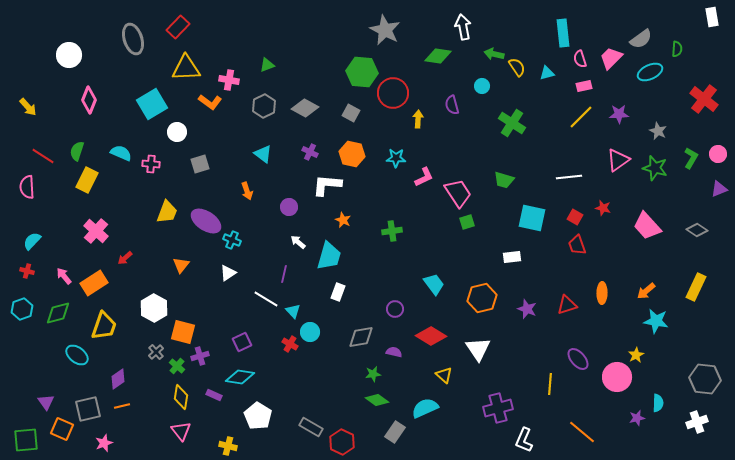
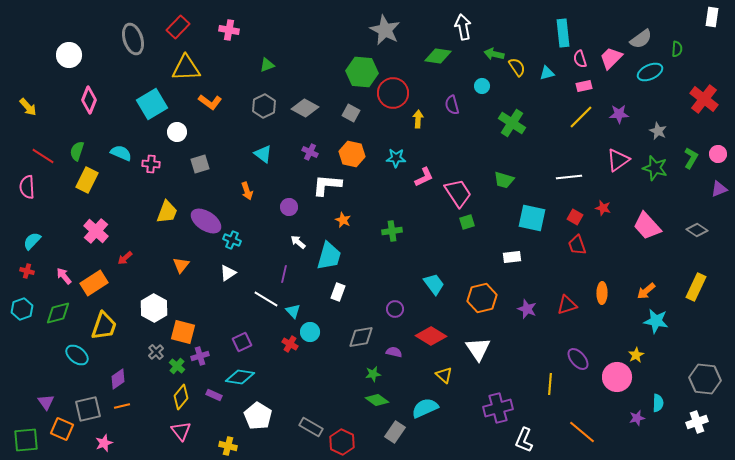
white rectangle at (712, 17): rotated 18 degrees clockwise
pink cross at (229, 80): moved 50 px up
yellow diamond at (181, 397): rotated 30 degrees clockwise
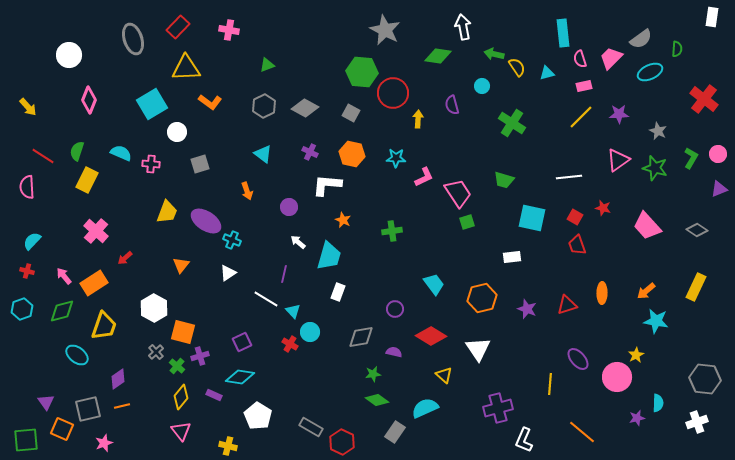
green diamond at (58, 313): moved 4 px right, 2 px up
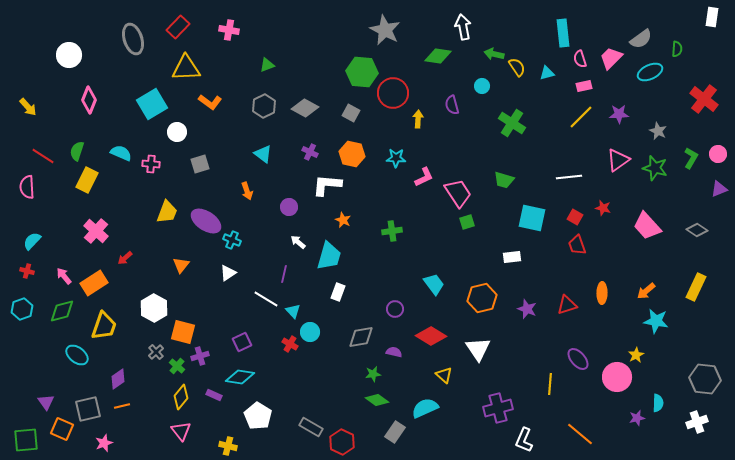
orange line at (582, 432): moved 2 px left, 2 px down
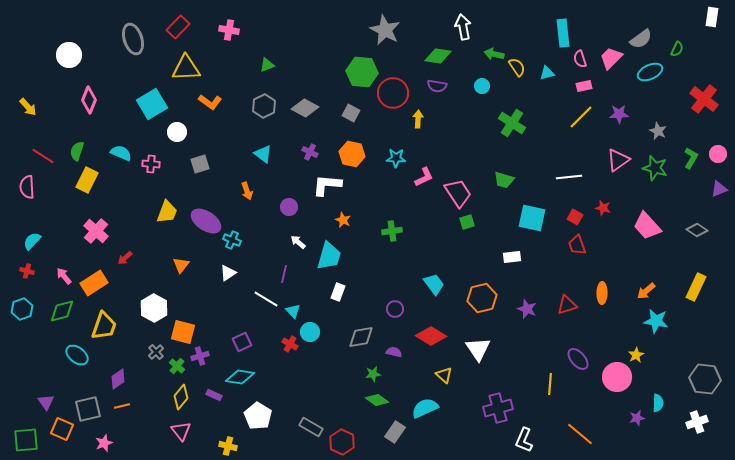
green semicircle at (677, 49): rotated 21 degrees clockwise
purple semicircle at (452, 105): moved 15 px left, 19 px up; rotated 66 degrees counterclockwise
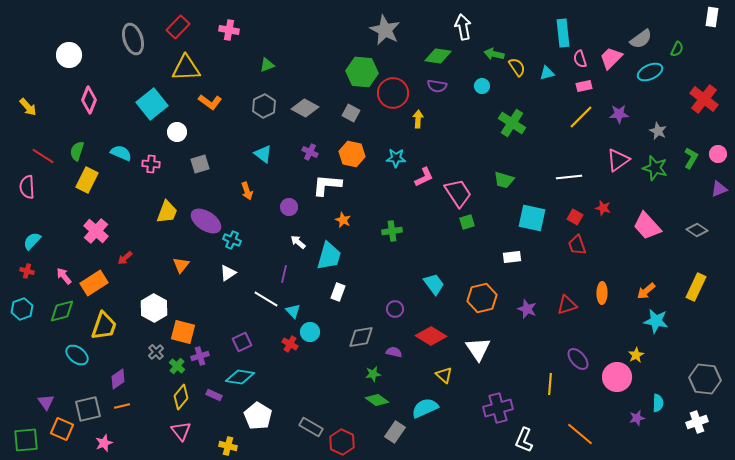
cyan square at (152, 104): rotated 8 degrees counterclockwise
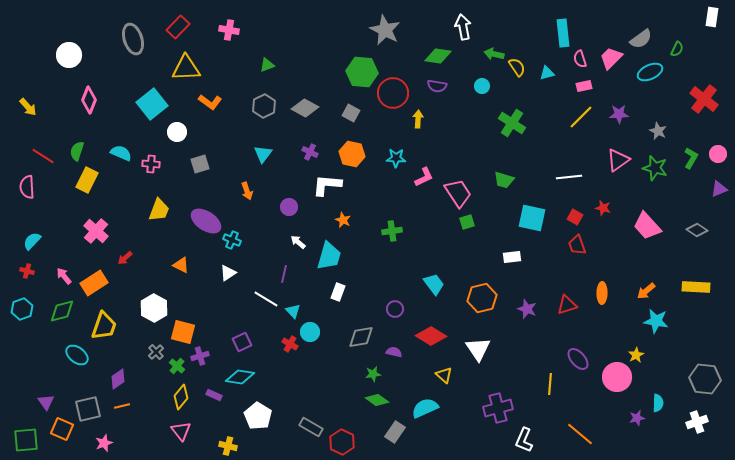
cyan triangle at (263, 154): rotated 30 degrees clockwise
yellow trapezoid at (167, 212): moved 8 px left, 2 px up
orange triangle at (181, 265): rotated 42 degrees counterclockwise
yellow rectangle at (696, 287): rotated 68 degrees clockwise
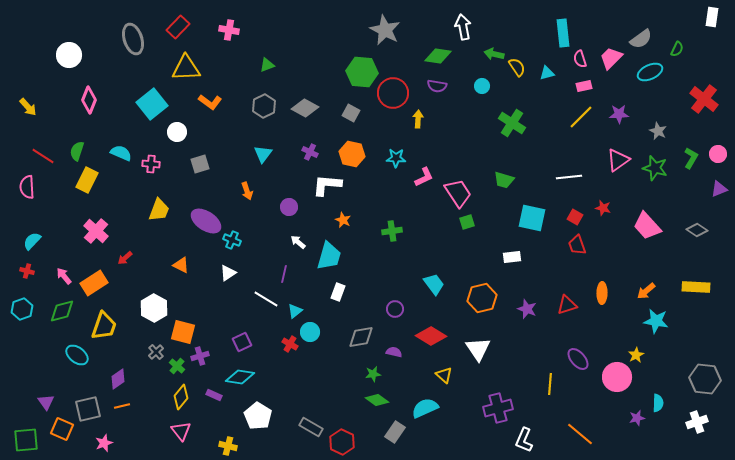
cyan triangle at (293, 311): moved 2 px right; rotated 35 degrees clockwise
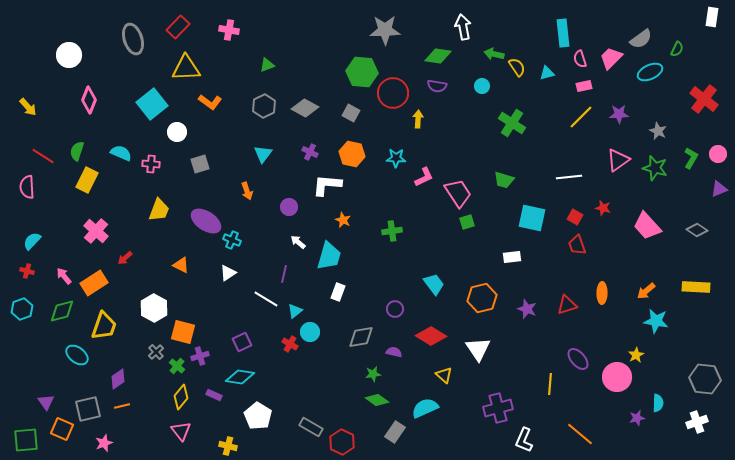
gray star at (385, 30): rotated 28 degrees counterclockwise
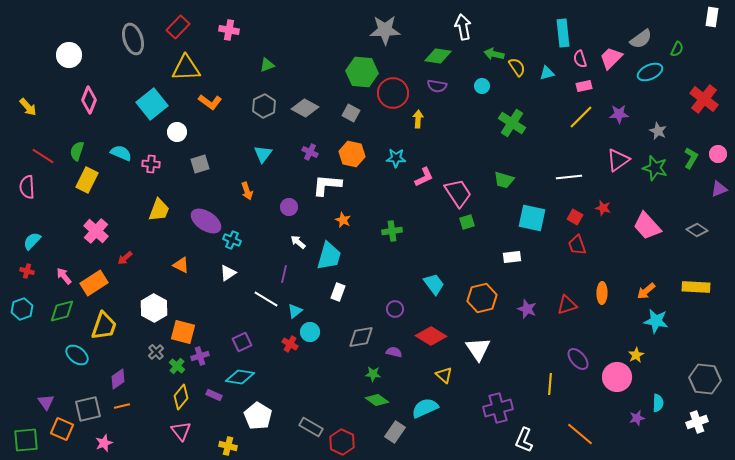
green star at (373, 374): rotated 14 degrees clockwise
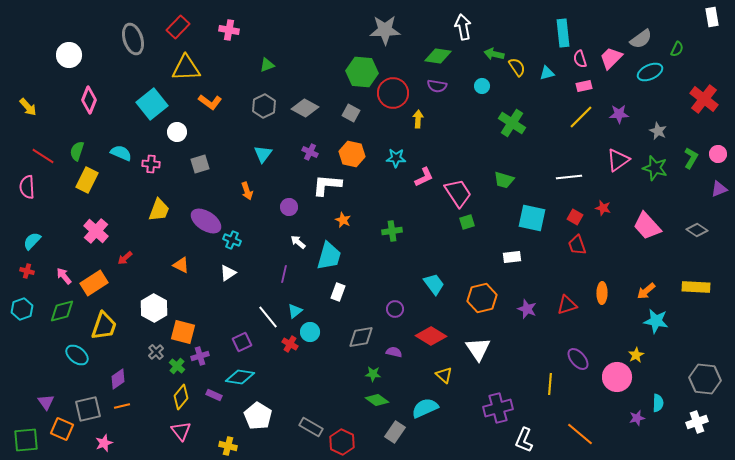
white rectangle at (712, 17): rotated 18 degrees counterclockwise
white line at (266, 299): moved 2 px right, 18 px down; rotated 20 degrees clockwise
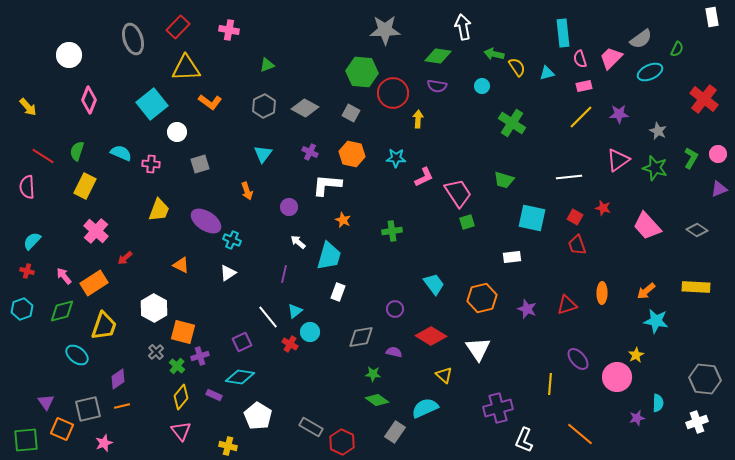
yellow rectangle at (87, 180): moved 2 px left, 6 px down
